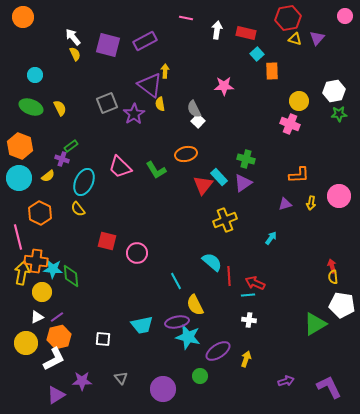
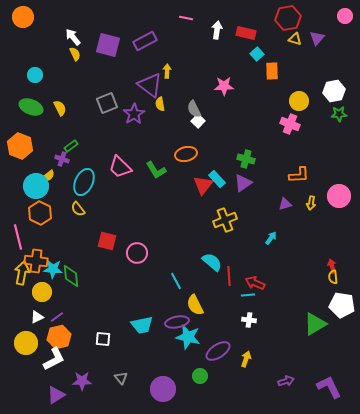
yellow arrow at (165, 71): moved 2 px right
cyan rectangle at (219, 177): moved 2 px left, 2 px down
cyan circle at (19, 178): moved 17 px right, 8 px down
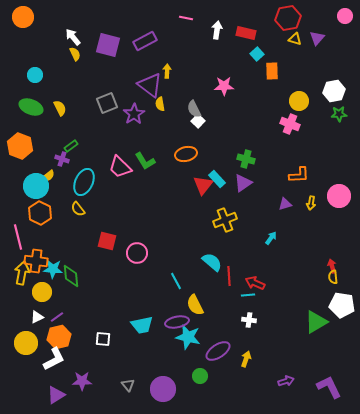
green L-shape at (156, 170): moved 11 px left, 9 px up
green triangle at (315, 324): moved 1 px right, 2 px up
gray triangle at (121, 378): moved 7 px right, 7 px down
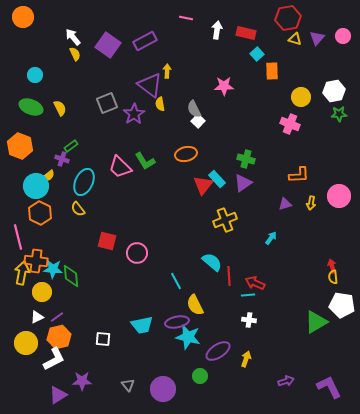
pink circle at (345, 16): moved 2 px left, 20 px down
purple square at (108, 45): rotated 20 degrees clockwise
yellow circle at (299, 101): moved 2 px right, 4 px up
purple triangle at (56, 395): moved 2 px right
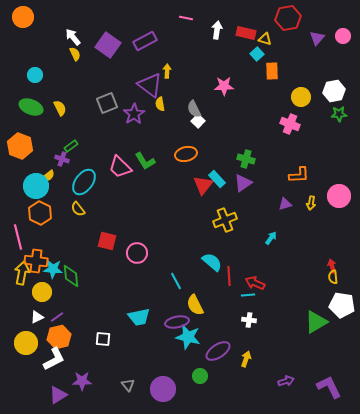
yellow triangle at (295, 39): moved 30 px left
cyan ellipse at (84, 182): rotated 12 degrees clockwise
cyan trapezoid at (142, 325): moved 3 px left, 8 px up
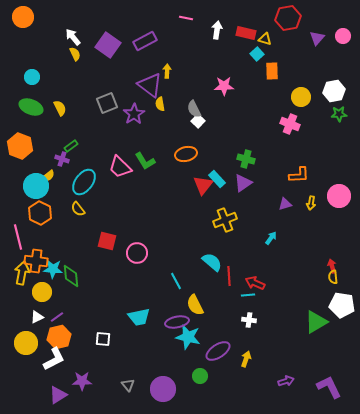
cyan circle at (35, 75): moved 3 px left, 2 px down
